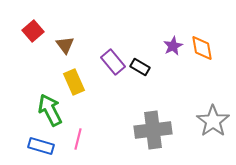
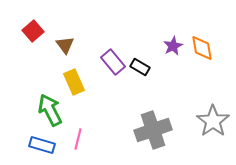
gray cross: rotated 12 degrees counterclockwise
blue rectangle: moved 1 px right, 1 px up
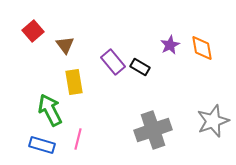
purple star: moved 3 px left, 1 px up
yellow rectangle: rotated 15 degrees clockwise
gray star: rotated 16 degrees clockwise
